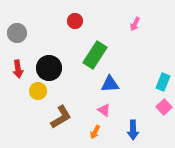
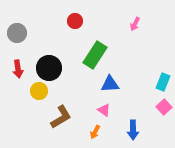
yellow circle: moved 1 px right
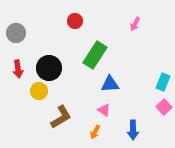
gray circle: moved 1 px left
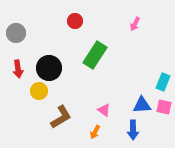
blue triangle: moved 32 px right, 21 px down
pink square: rotated 35 degrees counterclockwise
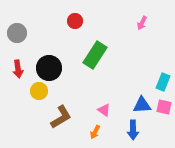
pink arrow: moved 7 px right, 1 px up
gray circle: moved 1 px right
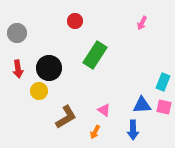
brown L-shape: moved 5 px right
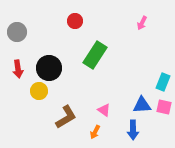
gray circle: moved 1 px up
